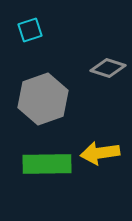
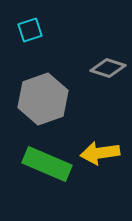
green rectangle: rotated 24 degrees clockwise
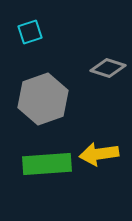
cyan square: moved 2 px down
yellow arrow: moved 1 px left, 1 px down
green rectangle: rotated 27 degrees counterclockwise
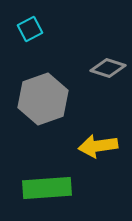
cyan square: moved 3 px up; rotated 10 degrees counterclockwise
yellow arrow: moved 1 px left, 8 px up
green rectangle: moved 24 px down
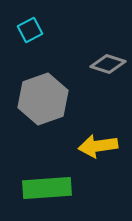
cyan square: moved 1 px down
gray diamond: moved 4 px up
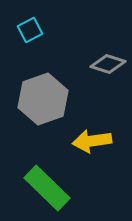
yellow arrow: moved 6 px left, 5 px up
green rectangle: rotated 48 degrees clockwise
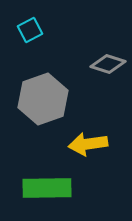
yellow arrow: moved 4 px left, 3 px down
green rectangle: rotated 45 degrees counterclockwise
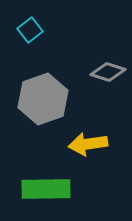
cyan square: rotated 10 degrees counterclockwise
gray diamond: moved 8 px down
green rectangle: moved 1 px left, 1 px down
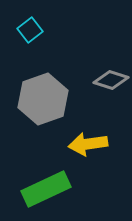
gray diamond: moved 3 px right, 8 px down
green rectangle: rotated 24 degrees counterclockwise
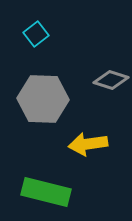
cyan square: moved 6 px right, 4 px down
gray hexagon: rotated 21 degrees clockwise
green rectangle: moved 3 px down; rotated 39 degrees clockwise
